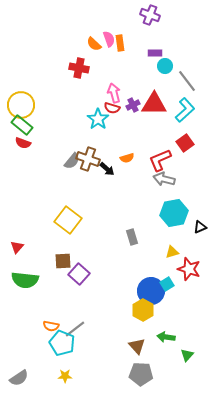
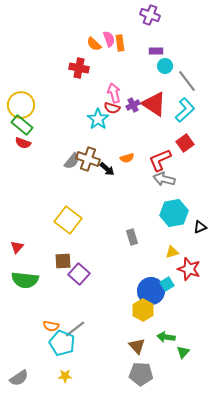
purple rectangle at (155, 53): moved 1 px right, 2 px up
red triangle at (154, 104): rotated 32 degrees clockwise
green triangle at (187, 355): moved 4 px left, 3 px up
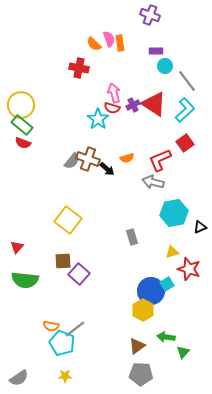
gray arrow at (164, 179): moved 11 px left, 3 px down
brown triangle at (137, 346): rotated 36 degrees clockwise
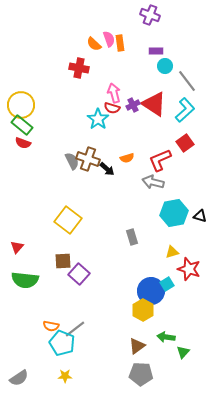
gray semicircle at (72, 161): rotated 66 degrees counterclockwise
black triangle at (200, 227): moved 11 px up; rotated 40 degrees clockwise
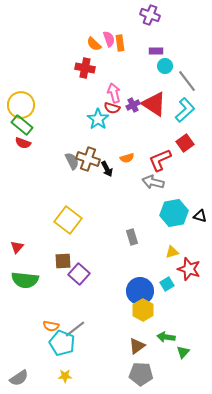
red cross at (79, 68): moved 6 px right
black arrow at (107, 169): rotated 21 degrees clockwise
blue circle at (151, 291): moved 11 px left
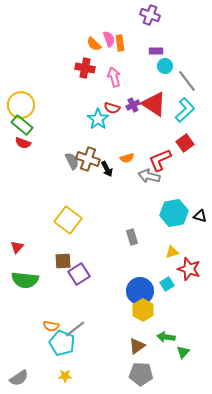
pink arrow at (114, 93): moved 16 px up
gray arrow at (153, 182): moved 4 px left, 6 px up
purple square at (79, 274): rotated 15 degrees clockwise
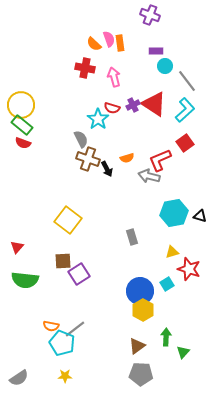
gray semicircle at (72, 161): moved 9 px right, 22 px up
green arrow at (166, 337): rotated 84 degrees clockwise
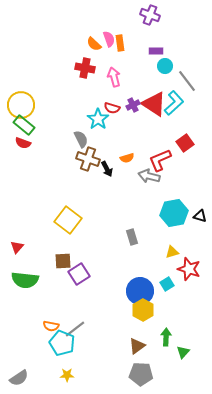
cyan L-shape at (185, 110): moved 11 px left, 7 px up
green rectangle at (22, 125): moved 2 px right
yellow star at (65, 376): moved 2 px right, 1 px up
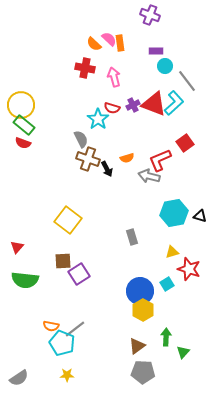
pink semicircle at (109, 39): rotated 28 degrees counterclockwise
red triangle at (154, 104): rotated 12 degrees counterclockwise
gray pentagon at (141, 374): moved 2 px right, 2 px up
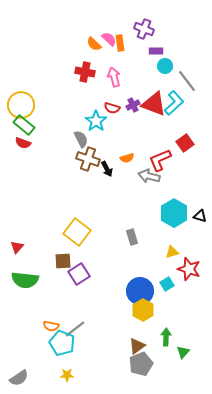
purple cross at (150, 15): moved 6 px left, 14 px down
red cross at (85, 68): moved 4 px down
cyan star at (98, 119): moved 2 px left, 2 px down
cyan hexagon at (174, 213): rotated 20 degrees counterclockwise
yellow square at (68, 220): moved 9 px right, 12 px down
gray pentagon at (143, 372): moved 2 px left, 8 px up; rotated 25 degrees counterclockwise
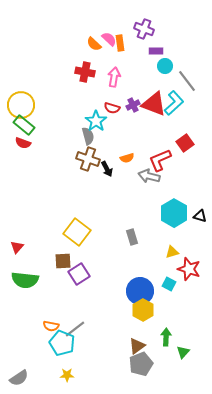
pink arrow at (114, 77): rotated 24 degrees clockwise
gray semicircle at (81, 139): moved 7 px right, 3 px up; rotated 12 degrees clockwise
cyan square at (167, 284): moved 2 px right; rotated 32 degrees counterclockwise
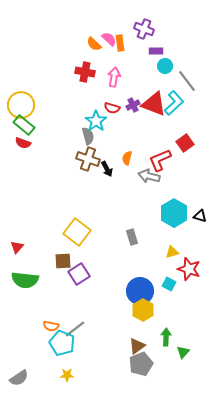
orange semicircle at (127, 158): rotated 120 degrees clockwise
